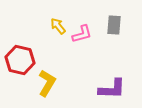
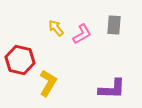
yellow arrow: moved 2 px left, 2 px down
pink L-shape: rotated 15 degrees counterclockwise
yellow L-shape: moved 1 px right
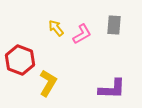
red hexagon: rotated 8 degrees clockwise
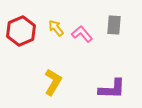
pink L-shape: rotated 100 degrees counterclockwise
red hexagon: moved 1 px right, 29 px up; rotated 16 degrees clockwise
yellow L-shape: moved 5 px right, 1 px up
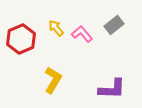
gray rectangle: rotated 48 degrees clockwise
red hexagon: moved 8 px down
yellow L-shape: moved 2 px up
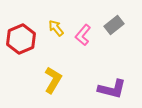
pink L-shape: moved 1 px right, 1 px down; rotated 100 degrees counterclockwise
purple L-shape: rotated 12 degrees clockwise
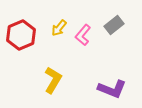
yellow arrow: moved 3 px right; rotated 102 degrees counterclockwise
red hexagon: moved 4 px up
purple L-shape: rotated 8 degrees clockwise
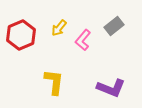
gray rectangle: moved 1 px down
pink L-shape: moved 5 px down
yellow L-shape: moved 1 px right, 2 px down; rotated 24 degrees counterclockwise
purple L-shape: moved 1 px left, 1 px up
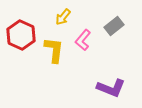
yellow arrow: moved 4 px right, 11 px up
red hexagon: rotated 12 degrees counterclockwise
yellow L-shape: moved 32 px up
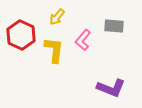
yellow arrow: moved 6 px left
gray rectangle: rotated 42 degrees clockwise
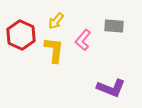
yellow arrow: moved 1 px left, 4 px down
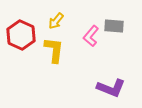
pink L-shape: moved 8 px right, 4 px up
